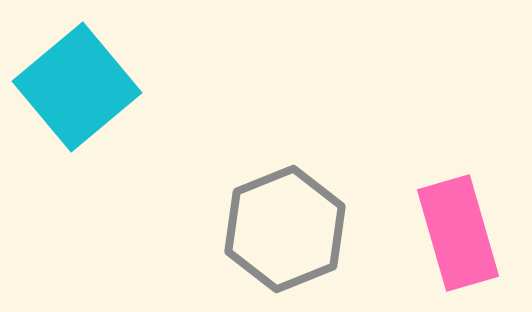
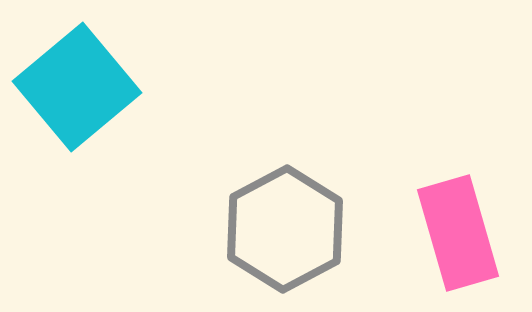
gray hexagon: rotated 6 degrees counterclockwise
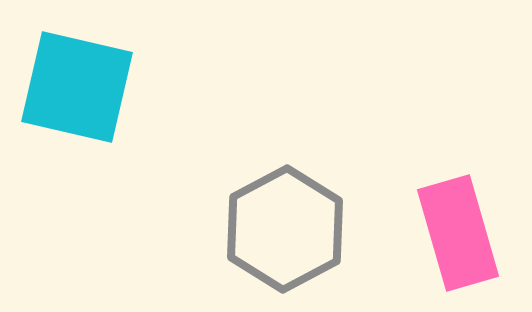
cyan square: rotated 37 degrees counterclockwise
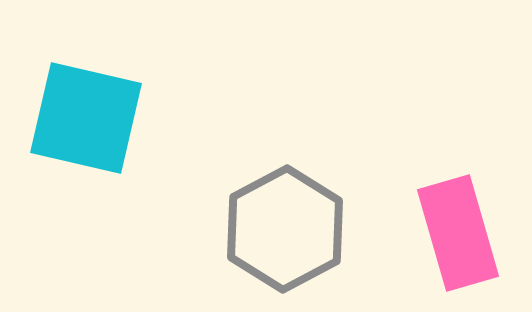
cyan square: moved 9 px right, 31 px down
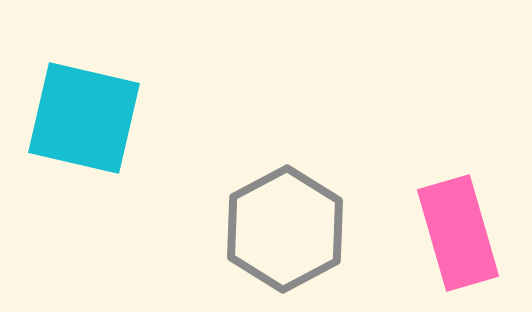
cyan square: moved 2 px left
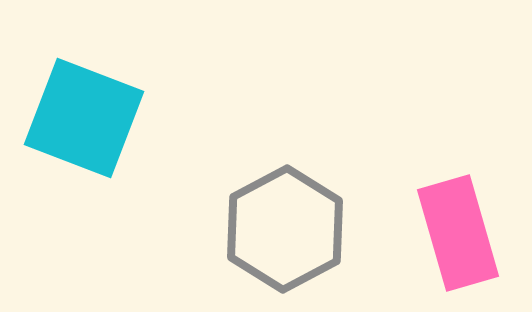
cyan square: rotated 8 degrees clockwise
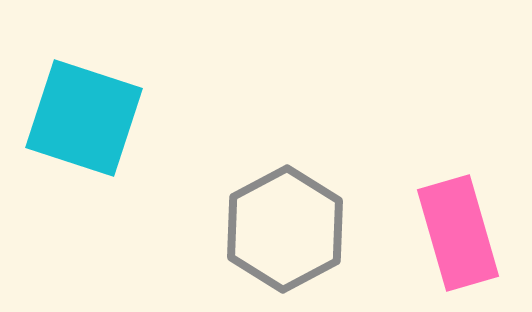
cyan square: rotated 3 degrees counterclockwise
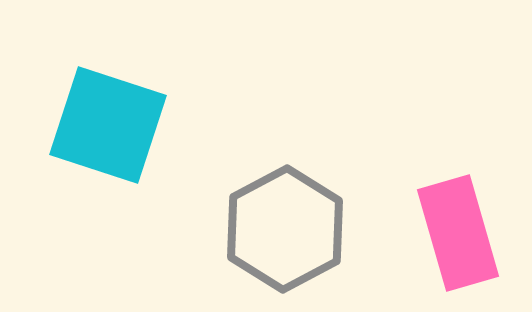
cyan square: moved 24 px right, 7 px down
